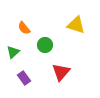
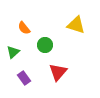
red triangle: moved 3 px left
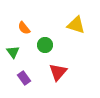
green triangle: rotated 24 degrees counterclockwise
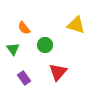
green triangle: moved 3 px up
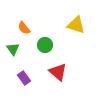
red triangle: rotated 30 degrees counterclockwise
